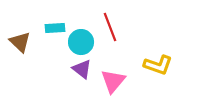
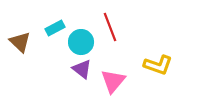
cyan rectangle: rotated 24 degrees counterclockwise
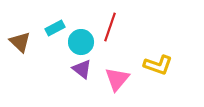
red line: rotated 40 degrees clockwise
pink triangle: moved 4 px right, 2 px up
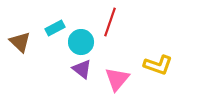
red line: moved 5 px up
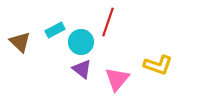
red line: moved 2 px left
cyan rectangle: moved 2 px down
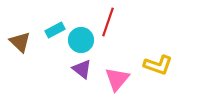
cyan circle: moved 2 px up
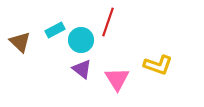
pink triangle: rotated 12 degrees counterclockwise
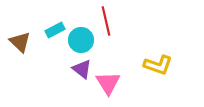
red line: moved 2 px left, 1 px up; rotated 32 degrees counterclockwise
pink triangle: moved 9 px left, 4 px down
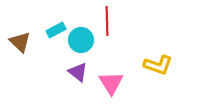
red line: moved 1 px right; rotated 12 degrees clockwise
cyan rectangle: moved 1 px right
purple triangle: moved 4 px left, 3 px down
pink triangle: moved 3 px right
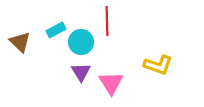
cyan circle: moved 2 px down
purple triangle: moved 3 px right; rotated 20 degrees clockwise
